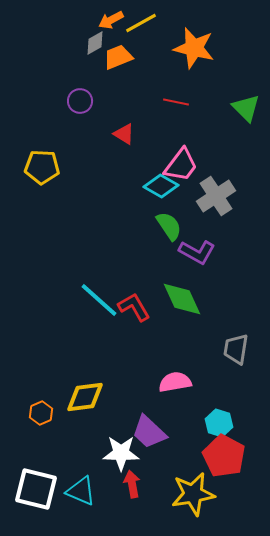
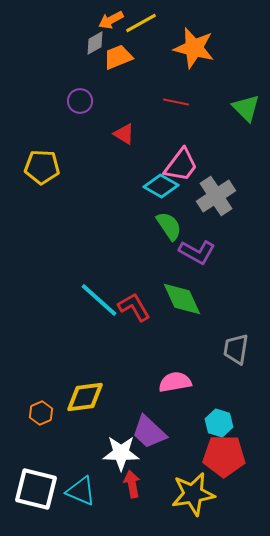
red pentagon: rotated 27 degrees counterclockwise
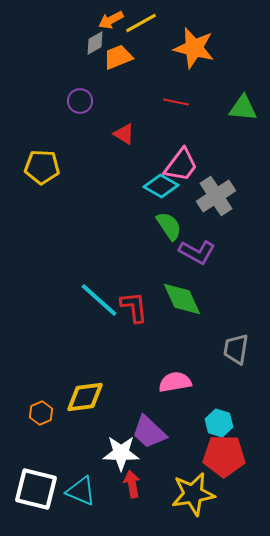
green triangle: moved 3 px left; rotated 40 degrees counterclockwise
red L-shape: rotated 24 degrees clockwise
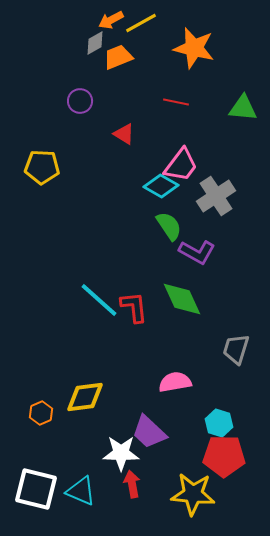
gray trapezoid: rotated 8 degrees clockwise
yellow star: rotated 15 degrees clockwise
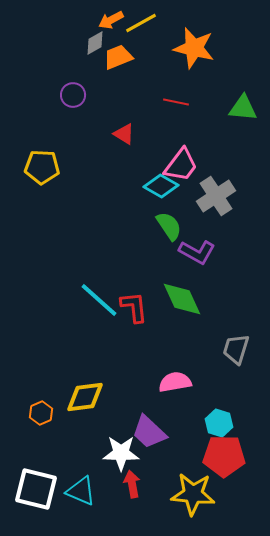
purple circle: moved 7 px left, 6 px up
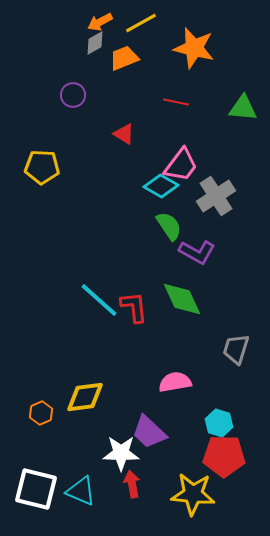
orange arrow: moved 11 px left, 2 px down
orange trapezoid: moved 6 px right, 1 px down
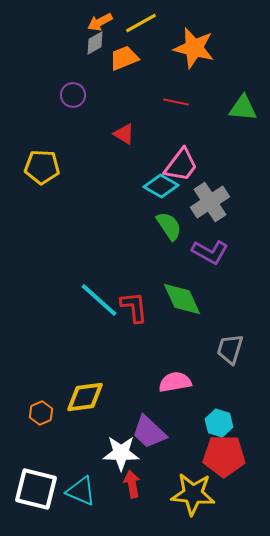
gray cross: moved 6 px left, 6 px down
purple L-shape: moved 13 px right
gray trapezoid: moved 6 px left
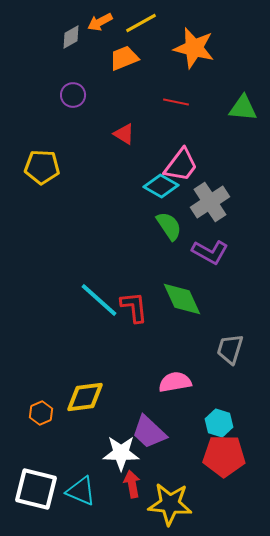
gray diamond: moved 24 px left, 6 px up
yellow star: moved 23 px left, 10 px down
